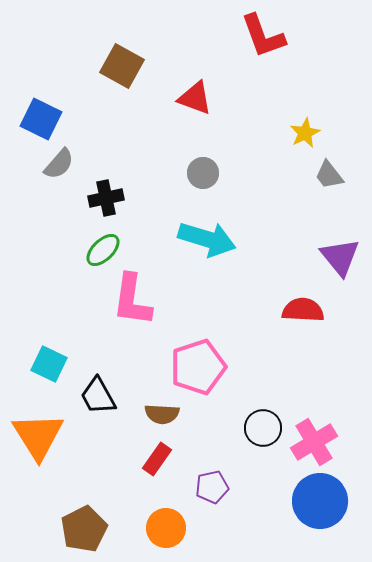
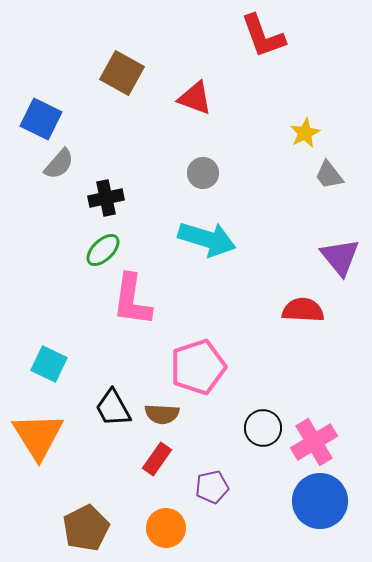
brown square: moved 7 px down
black trapezoid: moved 15 px right, 12 px down
brown pentagon: moved 2 px right, 1 px up
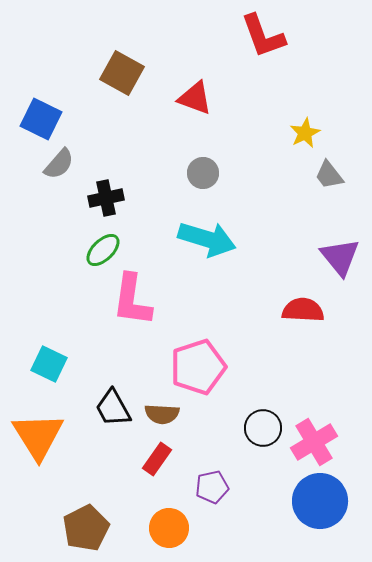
orange circle: moved 3 px right
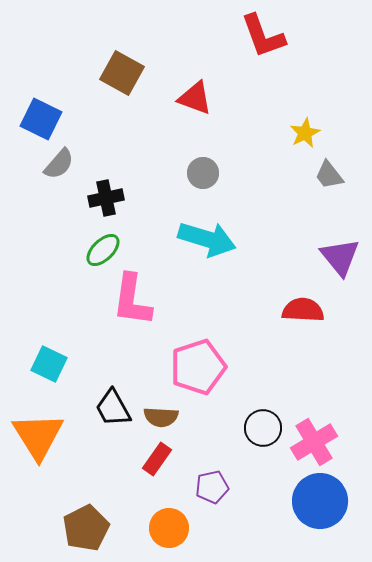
brown semicircle: moved 1 px left, 3 px down
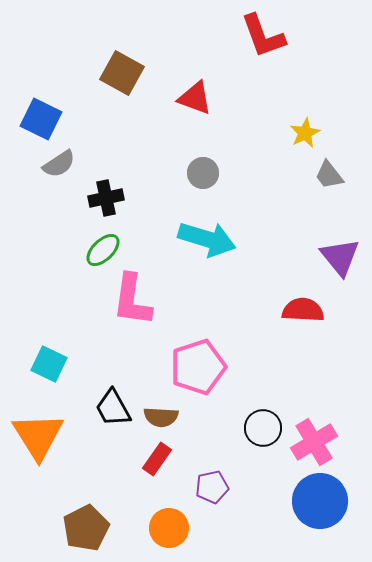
gray semicircle: rotated 16 degrees clockwise
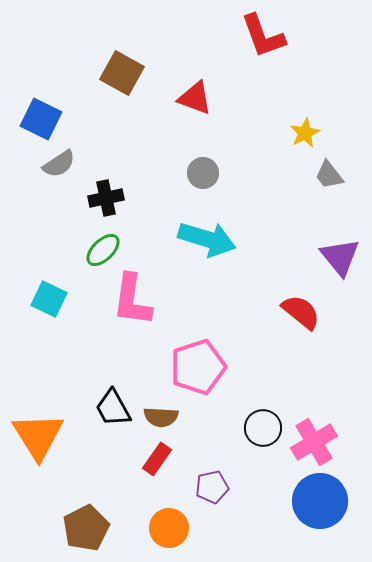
red semicircle: moved 2 px left, 2 px down; rotated 36 degrees clockwise
cyan square: moved 65 px up
